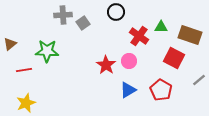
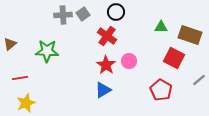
gray square: moved 9 px up
red cross: moved 32 px left
red line: moved 4 px left, 8 px down
blue triangle: moved 25 px left
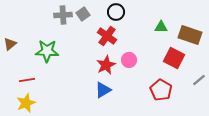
pink circle: moved 1 px up
red star: rotated 12 degrees clockwise
red line: moved 7 px right, 2 px down
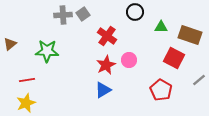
black circle: moved 19 px right
